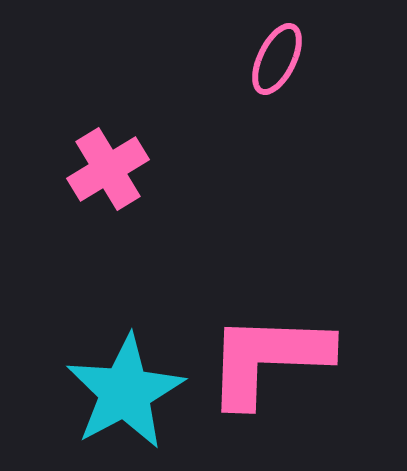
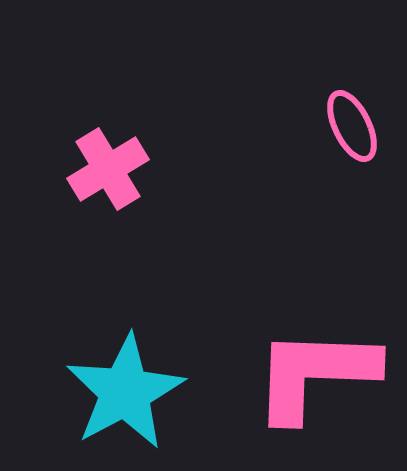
pink ellipse: moved 75 px right, 67 px down; rotated 52 degrees counterclockwise
pink L-shape: moved 47 px right, 15 px down
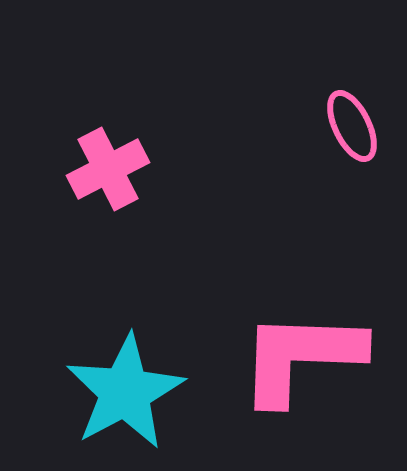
pink cross: rotated 4 degrees clockwise
pink L-shape: moved 14 px left, 17 px up
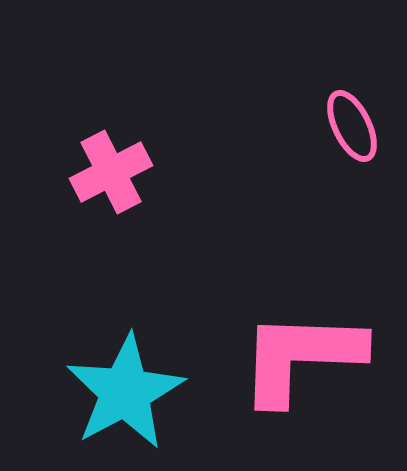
pink cross: moved 3 px right, 3 px down
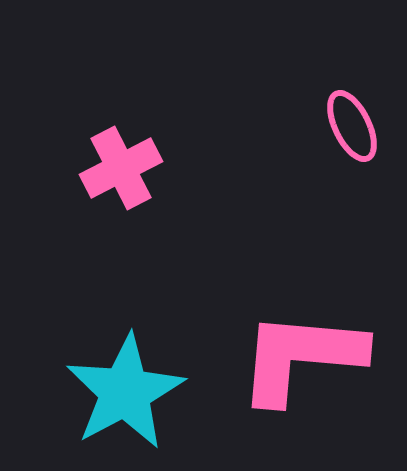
pink cross: moved 10 px right, 4 px up
pink L-shape: rotated 3 degrees clockwise
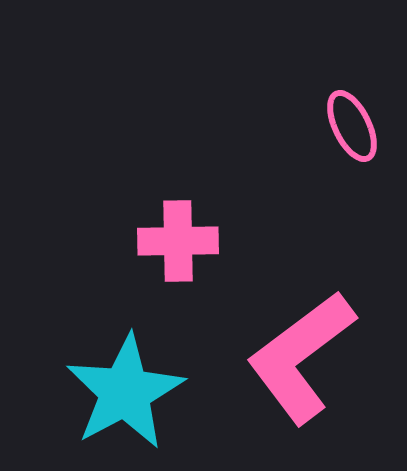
pink cross: moved 57 px right, 73 px down; rotated 26 degrees clockwise
pink L-shape: rotated 42 degrees counterclockwise
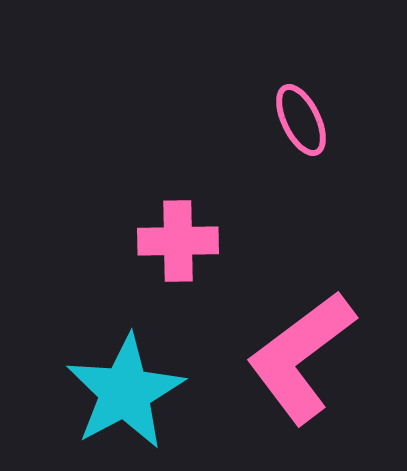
pink ellipse: moved 51 px left, 6 px up
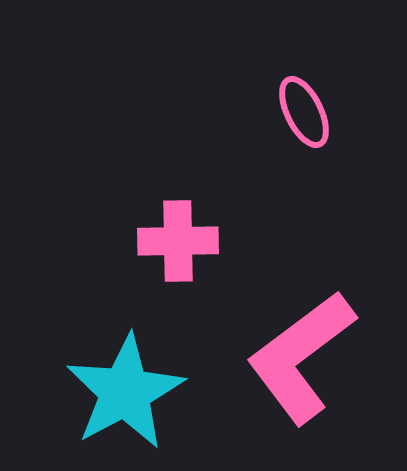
pink ellipse: moved 3 px right, 8 px up
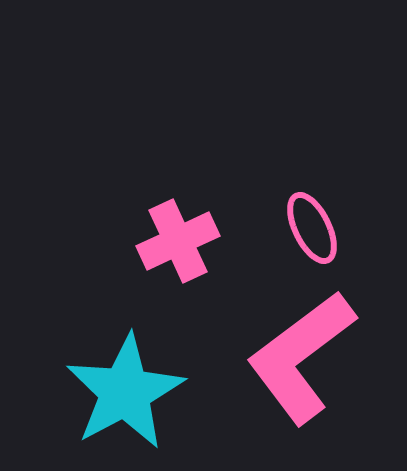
pink ellipse: moved 8 px right, 116 px down
pink cross: rotated 24 degrees counterclockwise
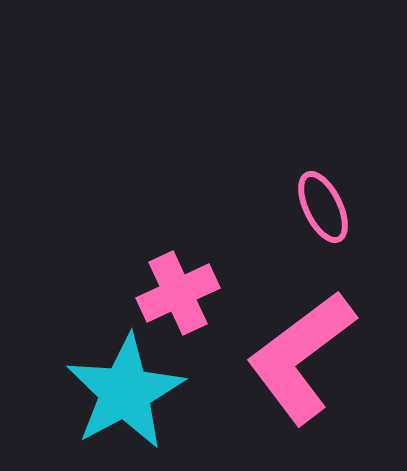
pink ellipse: moved 11 px right, 21 px up
pink cross: moved 52 px down
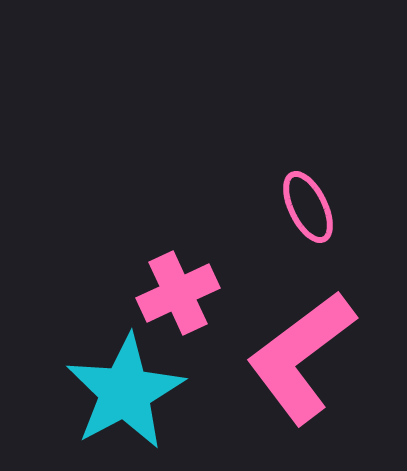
pink ellipse: moved 15 px left
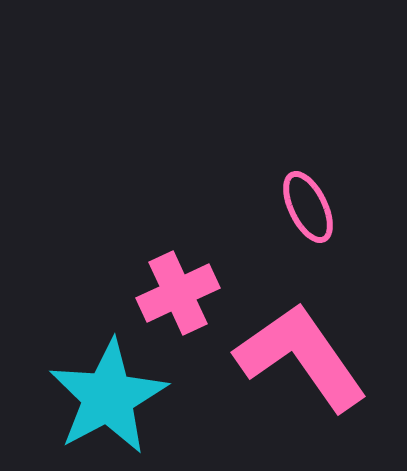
pink L-shape: rotated 92 degrees clockwise
cyan star: moved 17 px left, 5 px down
